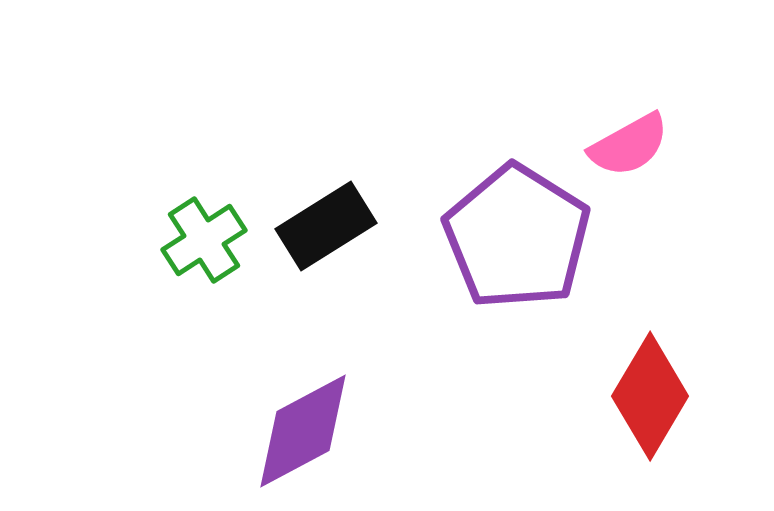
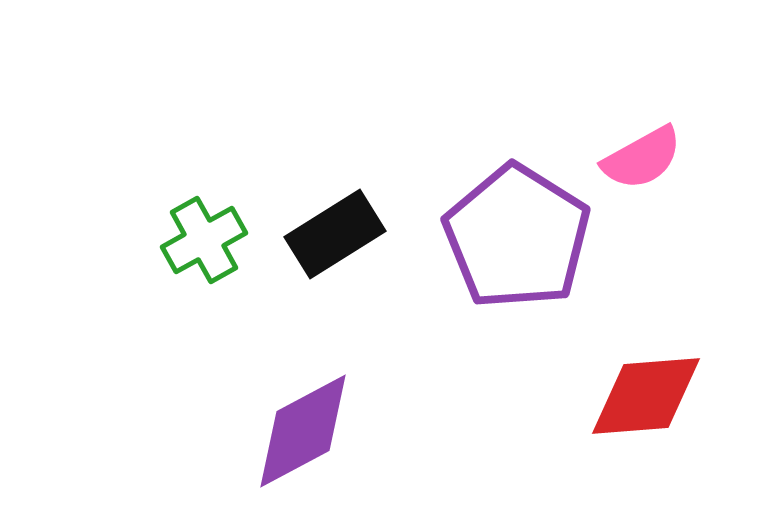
pink semicircle: moved 13 px right, 13 px down
black rectangle: moved 9 px right, 8 px down
green cross: rotated 4 degrees clockwise
red diamond: moved 4 px left; rotated 55 degrees clockwise
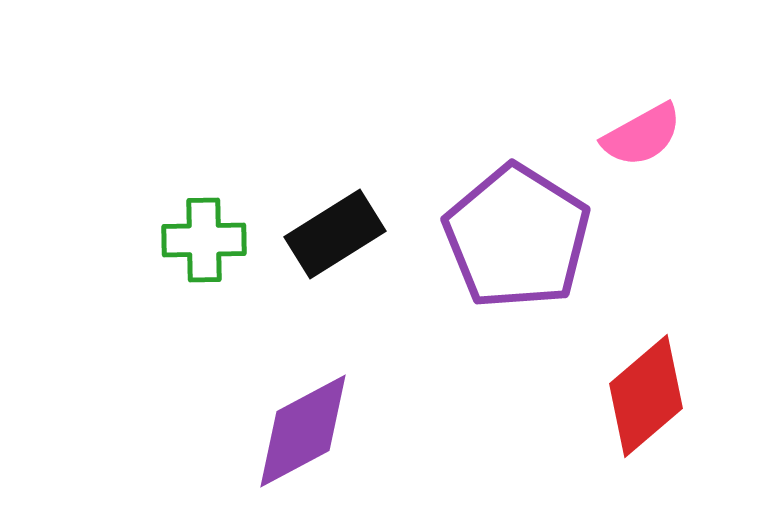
pink semicircle: moved 23 px up
green cross: rotated 28 degrees clockwise
red diamond: rotated 36 degrees counterclockwise
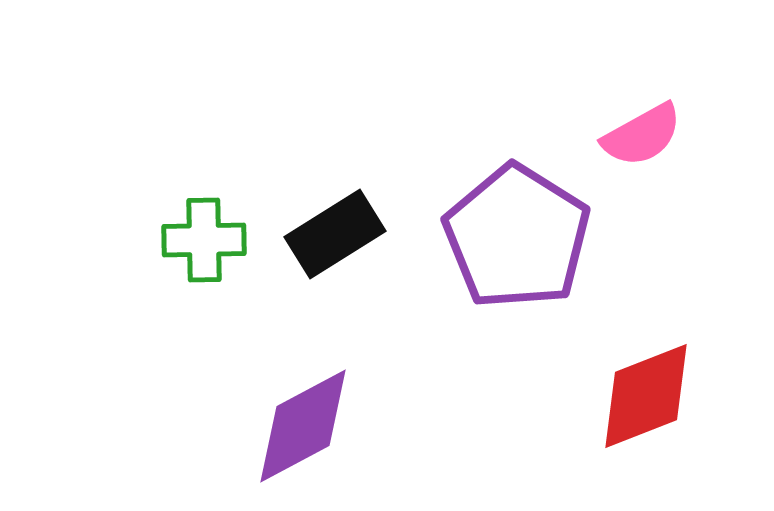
red diamond: rotated 19 degrees clockwise
purple diamond: moved 5 px up
